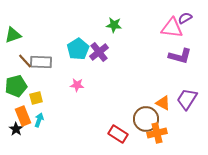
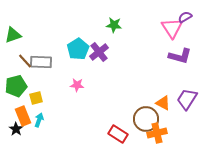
purple semicircle: moved 1 px up
pink triangle: rotated 50 degrees clockwise
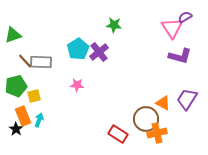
yellow square: moved 2 px left, 2 px up
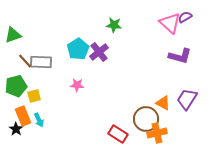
pink triangle: moved 2 px left, 5 px up; rotated 15 degrees counterclockwise
cyan arrow: rotated 136 degrees clockwise
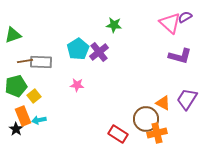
brown line: rotated 56 degrees counterclockwise
yellow square: rotated 24 degrees counterclockwise
cyan arrow: rotated 104 degrees clockwise
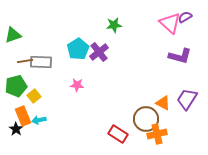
green star: rotated 14 degrees counterclockwise
orange cross: moved 1 px down
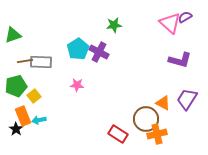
purple cross: rotated 24 degrees counterclockwise
purple L-shape: moved 4 px down
